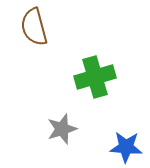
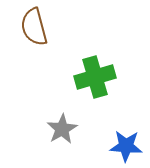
gray star: rotated 12 degrees counterclockwise
blue star: moved 1 px up
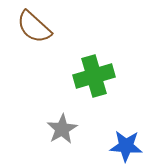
brown semicircle: rotated 33 degrees counterclockwise
green cross: moved 1 px left, 1 px up
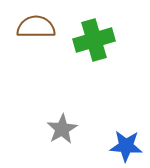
brown semicircle: moved 2 px right; rotated 138 degrees clockwise
green cross: moved 36 px up
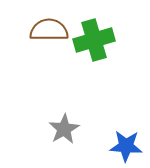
brown semicircle: moved 13 px right, 3 px down
gray star: moved 2 px right
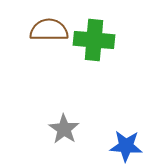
green cross: rotated 21 degrees clockwise
gray star: rotated 8 degrees counterclockwise
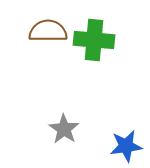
brown semicircle: moved 1 px left, 1 px down
blue star: rotated 12 degrees counterclockwise
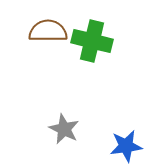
green cross: moved 2 px left, 1 px down; rotated 9 degrees clockwise
gray star: rotated 8 degrees counterclockwise
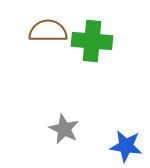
green cross: rotated 9 degrees counterclockwise
blue star: rotated 16 degrees clockwise
